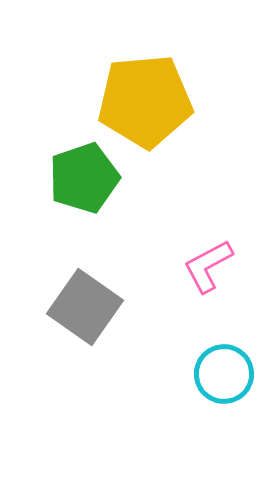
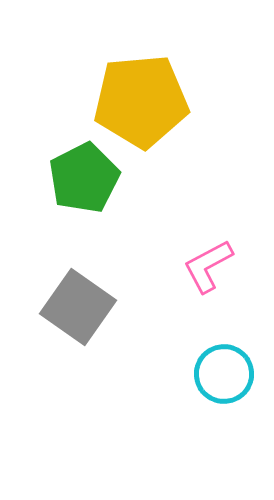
yellow pentagon: moved 4 px left
green pentagon: rotated 8 degrees counterclockwise
gray square: moved 7 px left
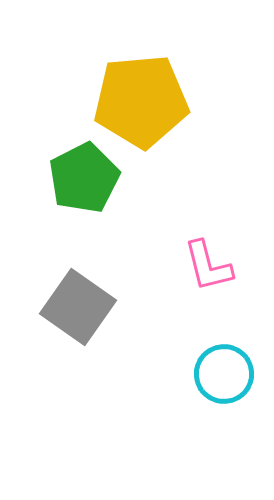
pink L-shape: rotated 76 degrees counterclockwise
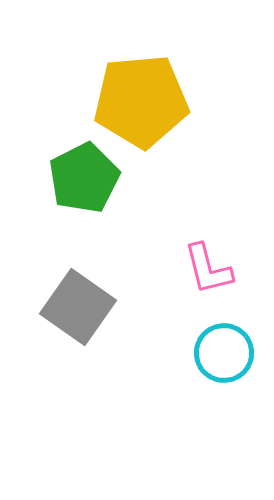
pink L-shape: moved 3 px down
cyan circle: moved 21 px up
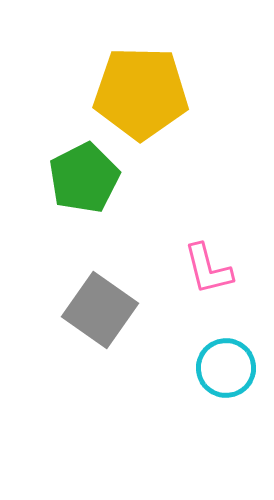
yellow pentagon: moved 8 px up; rotated 6 degrees clockwise
gray square: moved 22 px right, 3 px down
cyan circle: moved 2 px right, 15 px down
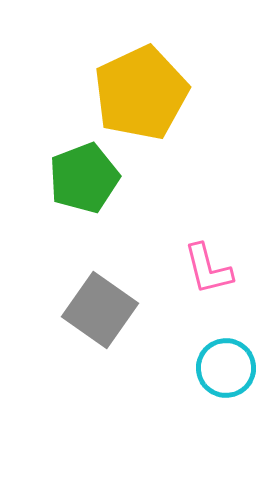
yellow pentagon: rotated 26 degrees counterclockwise
green pentagon: rotated 6 degrees clockwise
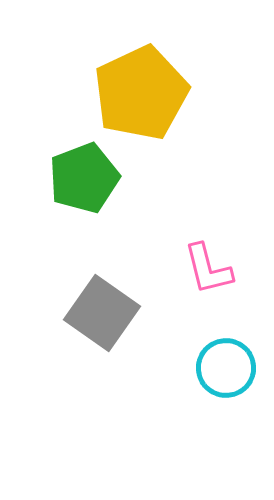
gray square: moved 2 px right, 3 px down
